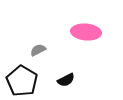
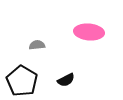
pink ellipse: moved 3 px right
gray semicircle: moved 1 px left, 5 px up; rotated 21 degrees clockwise
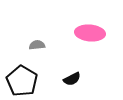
pink ellipse: moved 1 px right, 1 px down
black semicircle: moved 6 px right, 1 px up
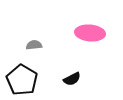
gray semicircle: moved 3 px left
black pentagon: moved 1 px up
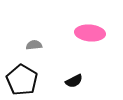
black semicircle: moved 2 px right, 2 px down
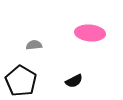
black pentagon: moved 1 px left, 1 px down
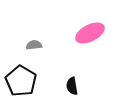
pink ellipse: rotated 32 degrees counterclockwise
black semicircle: moved 2 px left, 5 px down; rotated 108 degrees clockwise
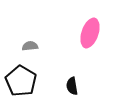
pink ellipse: rotated 44 degrees counterclockwise
gray semicircle: moved 4 px left, 1 px down
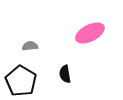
pink ellipse: rotated 44 degrees clockwise
black semicircle: moved 7 px left, 12 px up
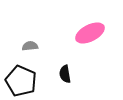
black pentagon: rotated 8 degrees counterclockwise
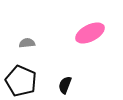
gray semicircle: moved 3 px left, 3 px up
black semicircle: moved 11 px down; rotated 30 degrees clockwise
